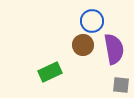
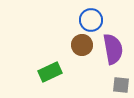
blue circle: moved 1 px left, 1 px up
brown circle: moved 1 px left
purple semicircle: moved 1 px left
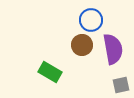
green rectangle: rotated 55 degrees clockwise
gray square: rotated 18 degrees counterclockwise
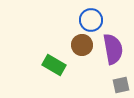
green rectangle: moved 4 px right, 7 px up
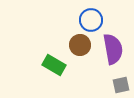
brown circle: moved 2 px left
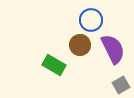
purple semicircle: rotated 16 degrees counterclockwise
gray square: rotated 18 degrees counterclockwise
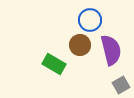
blue circle: moved 1 px left
purple semicircle: moved 2 px left, 1 px down; rotated 12 degrees clockwise
green rectangle: moved 1 px up
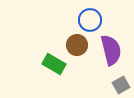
brown circle: moved 3 px left
